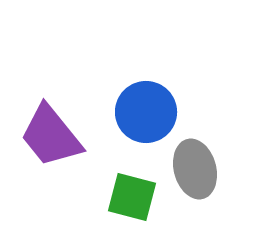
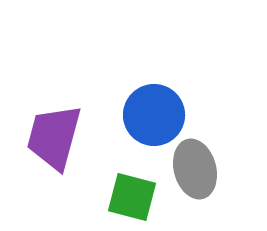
blue circle: moved 8 px right, 3 px down
purple trapezoid: moved 3 px right, 1 px down; rotated 54 degrees clockwise
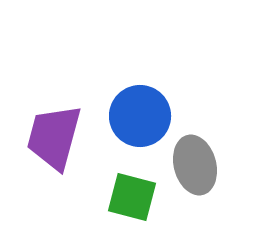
blue circle: moved 14 px left, 1 px down
gray ellipse: moved 4 px up
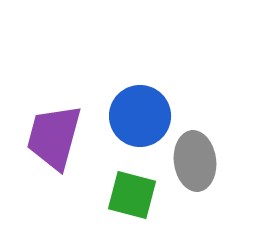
gray ellipse: moved 4 px up; rotated 8 degrees clockwise
green square: moved 2 px up
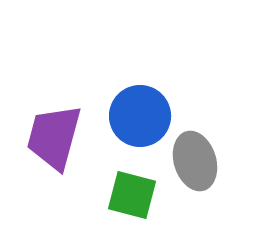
gray ellipse: rotated 10 degrees counterclockwise
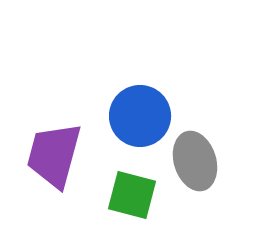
purple trapezoid: moved 18 px down
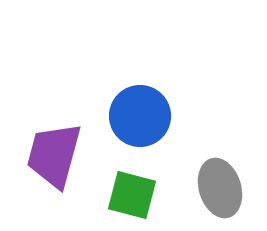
gray ellipse: moved 25 px right, 27 px down
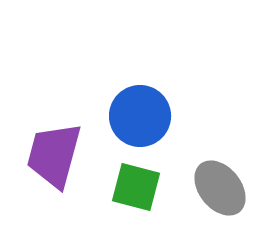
gray ellipse: rotated 22 degrees counterclockwise
green square: moved 4 px right, 8 px up
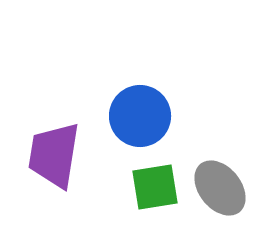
purple trapezoid: rotated 6 degrees counterclockwise
green square: moved 19 px right; rotated 24 degrees counterclockwise
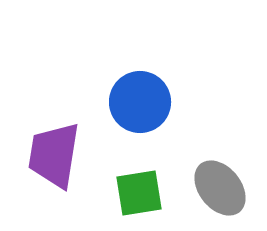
blue circle: moved 14 px up
green square: moved 16 px left, 6 px down
